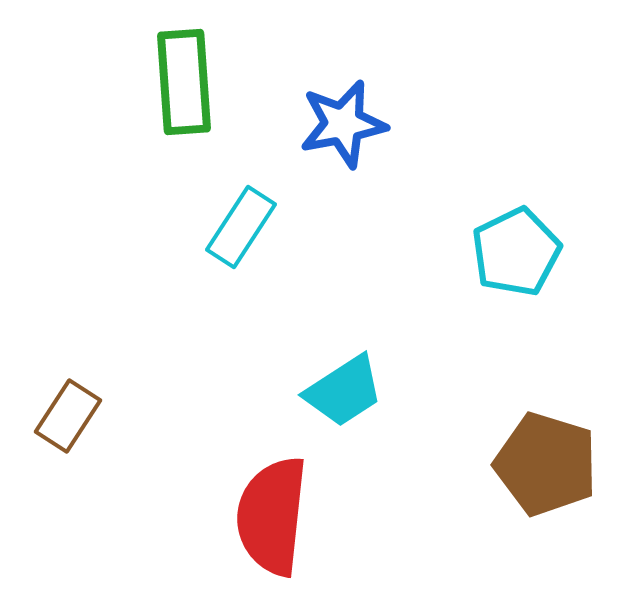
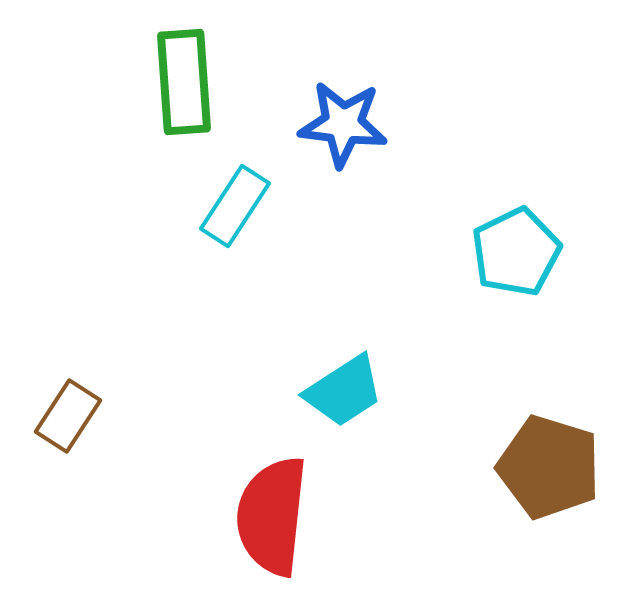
blue star: rotated 18 degrees clockwise
cyan rectangle: moved 6 px left, 21 px up
brown pentagon: moved 3 px right, 3 px down
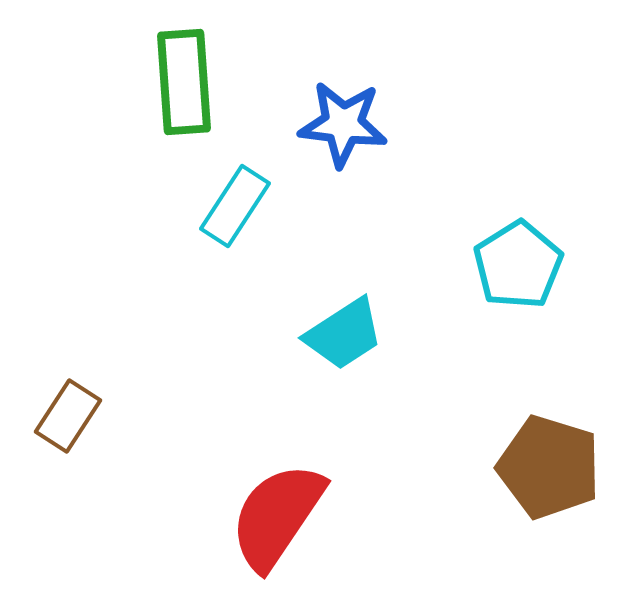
cyan pentagon: moved 2 px right, 13 px down; rotated 6 degrees counterclockwise
cyan trapezoid: moved 57 px up
red semicircle: moved 5 px right; rotated 28 degrees clockwise
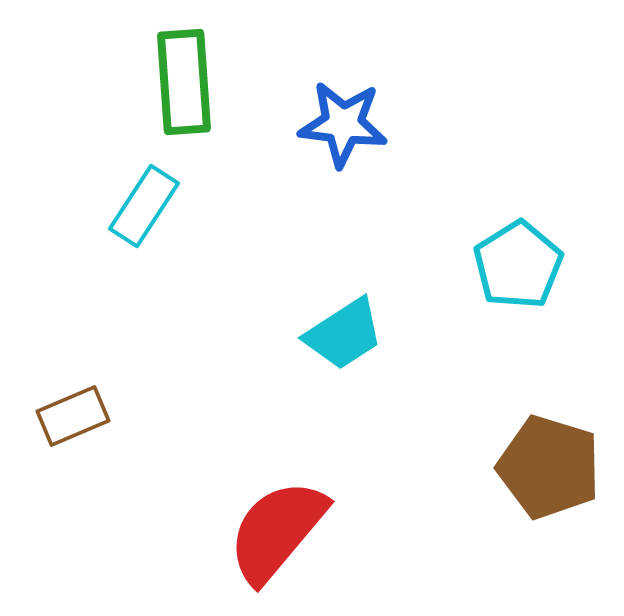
cyan rectangle: moved 91 px left
brown rectangle: moved 5 px right; rotated 34 degrees clockwise
red semicircle: moved 15 px down; rotated 6 degrees clockwise
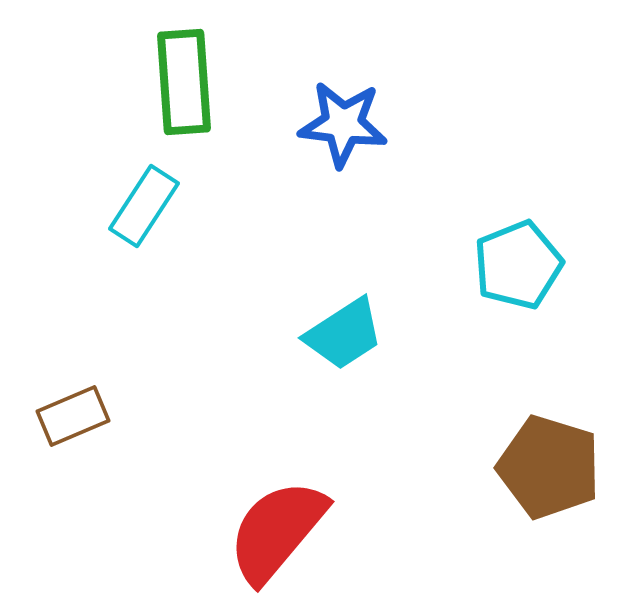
cyan pentagon: rotated 10 degrees clockwise
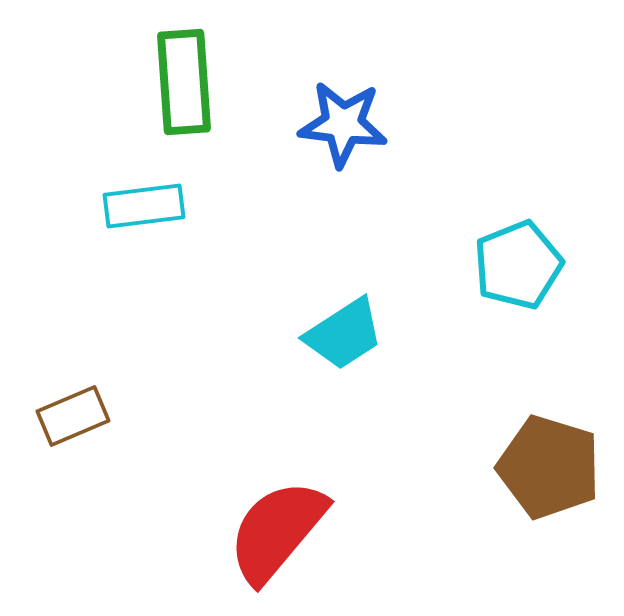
cyan rectangle: rotated 50 degrees clockwise
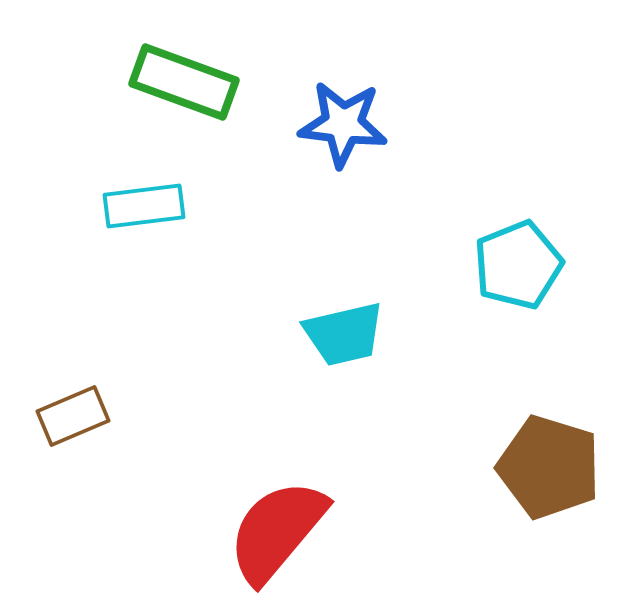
green rectangle: rotated 66 degrees counterclockwise
cyan trapezoid: rotated 20 degrees clockwise
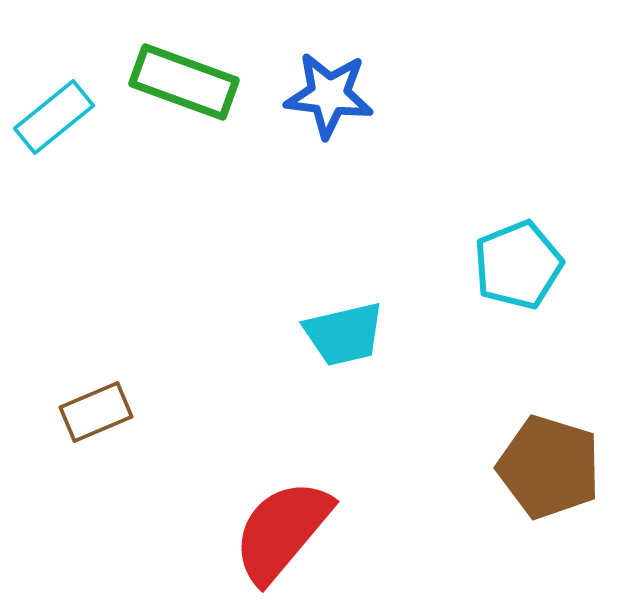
blue star: moved 14 px left, 29 px up
cyan rectangle: moved 90 px left, 89 px up; rotated 32 degrees counterclockwise
brown rectangle: moved 23 px right, 4 px up
red semicircle: moved 5 px right
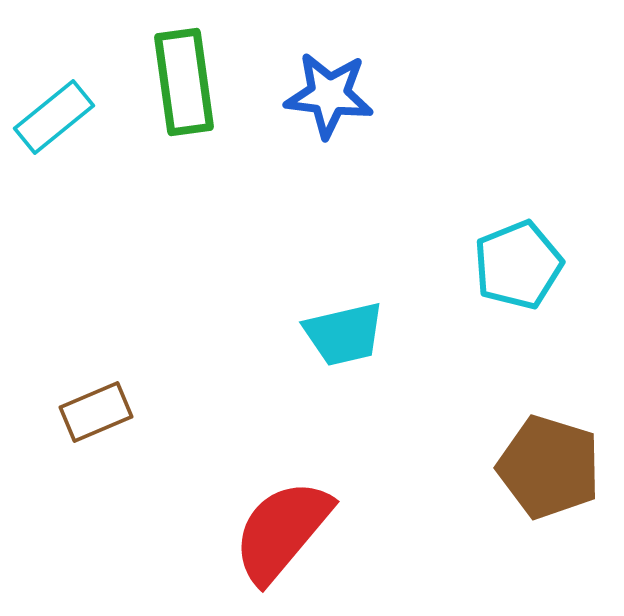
green rectangle: rotated 62 degrees clockwise
